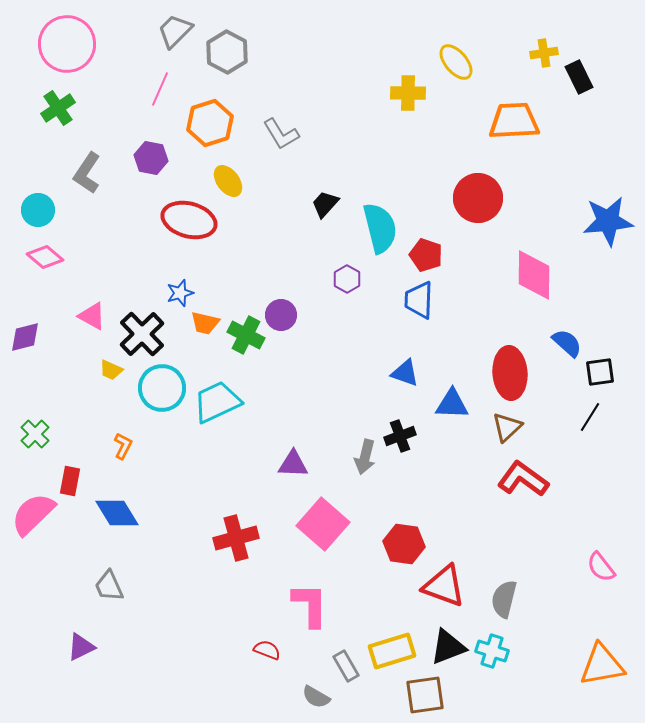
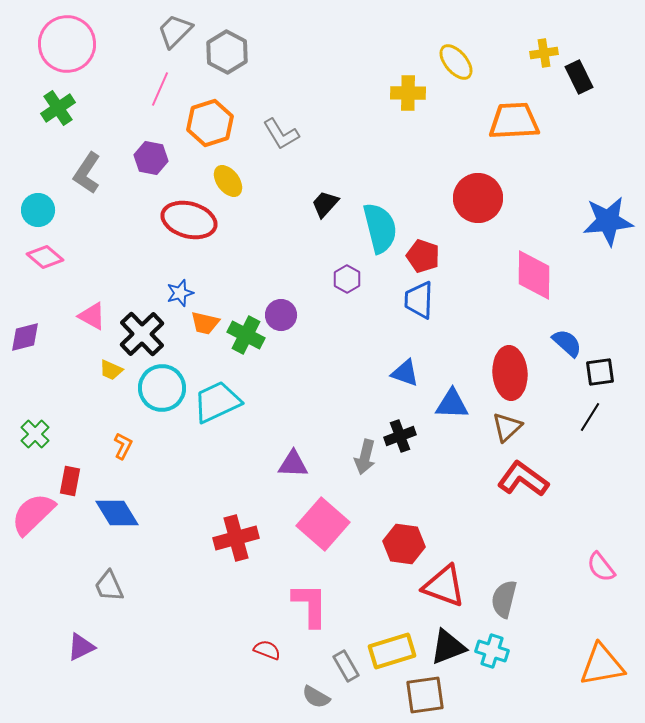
red pentagon at (426, 255): moved 3 px left, 1 px down
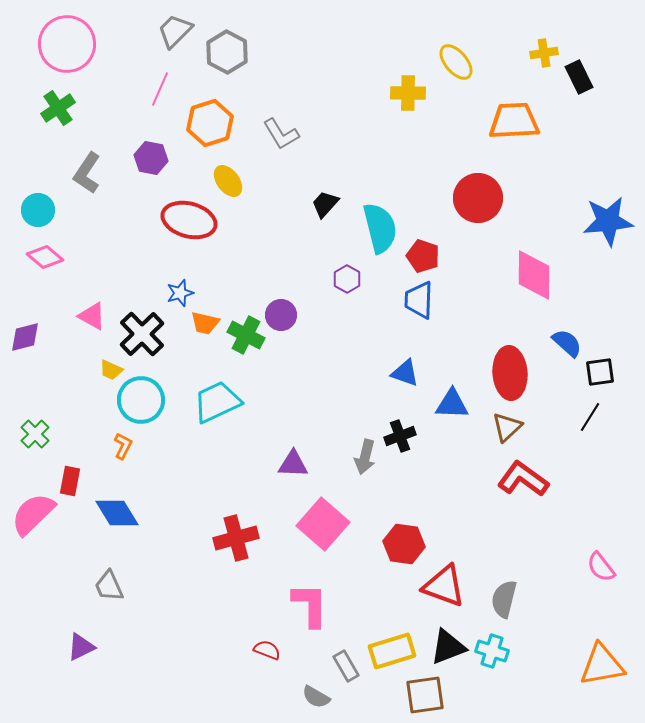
cyan circle at (162, 388): moved 21 px left, 12 px down
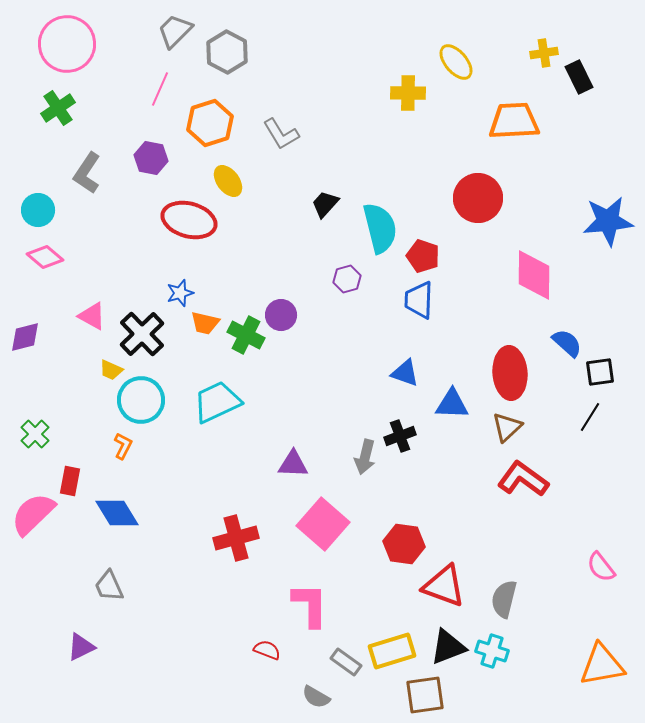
purple hexagon at (347, 279): rotated 16 degrees clockwise
gray rectangle at (346, 666): moved 4 px up; rotated 24 degrees counterclockwise
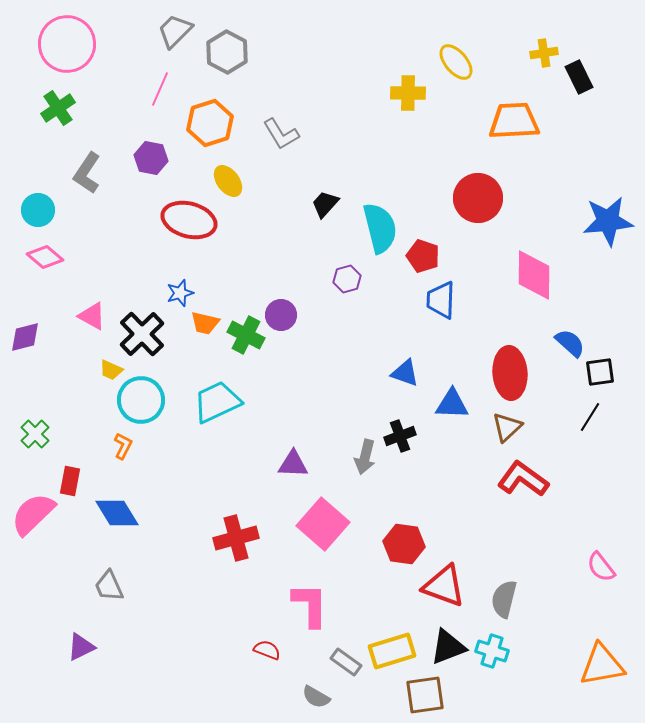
blue trapezoid at (419, 300): moved 22 px right
blue semicircle at (567, 343): moved 3 px right
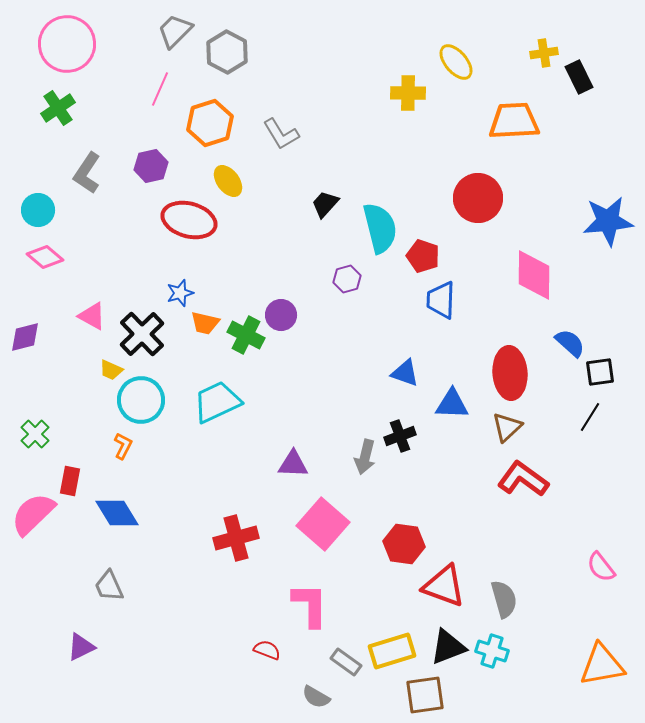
purple hexagon at (151, 158): moved 8 px down; rotated 24 degrees counterclockwise
gray semicircle at (504, 599): rotated 150 degrees clockwise
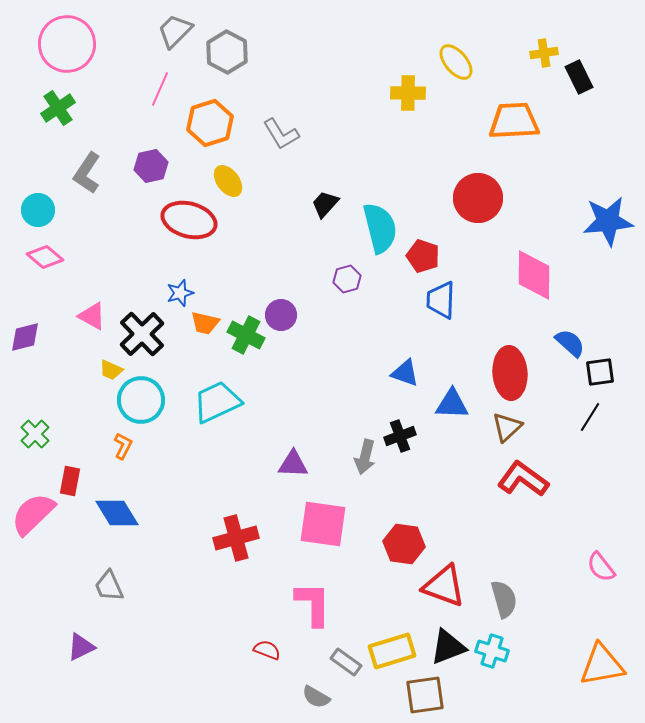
pink square at (323, 524): rotated 33 degrees counterclockwise
pink L-shape at (310, 605): moved 3 px right, 1 px up
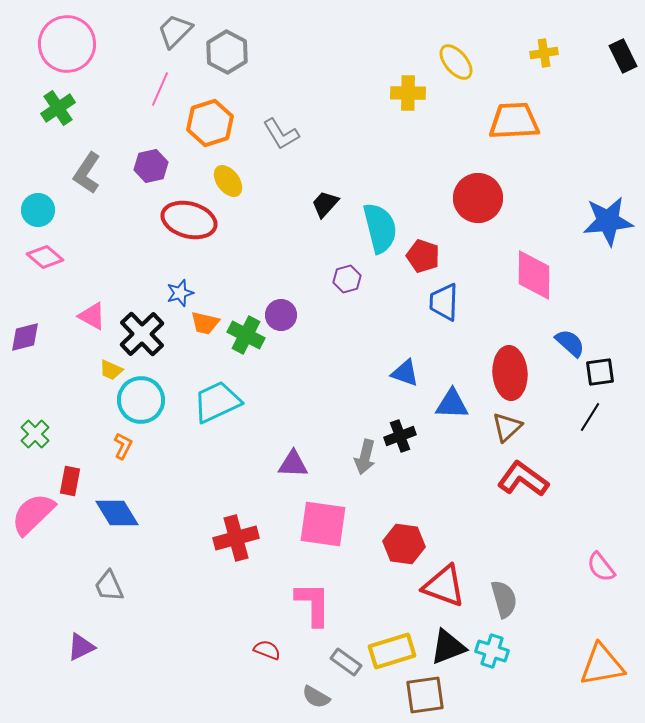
black rectangle at (579, 77): moved 44 px right, 21 px up
blue trapezoid at (441, 300): moved 3 px right, 2 px down
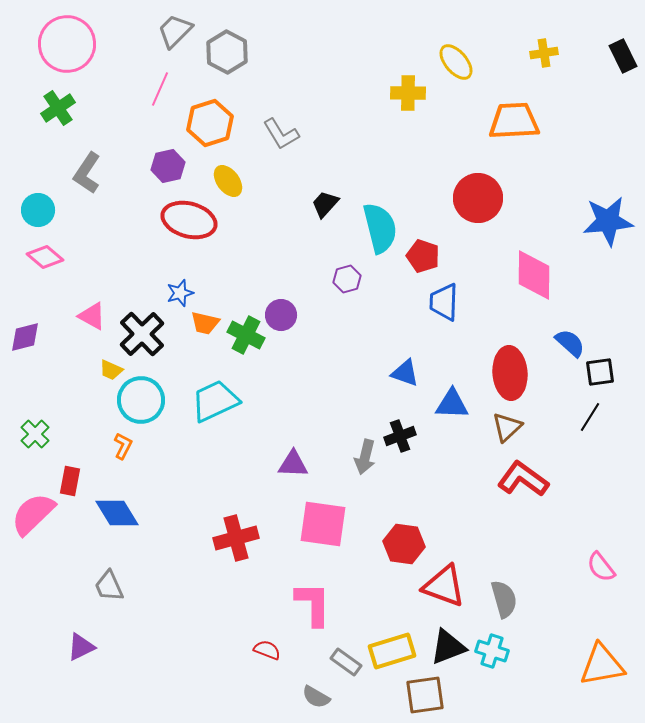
purple hexagon at (151, 166): moved 17 px right
cyan trapezoid at (217, 402): moved 2 px left, 1 px up
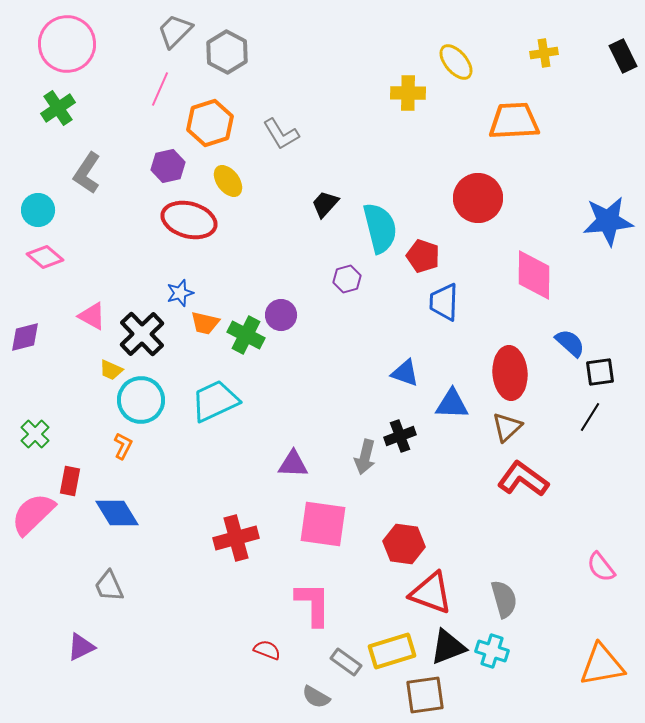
red triangle at (444, 586): moved 13 px left, 7 px down
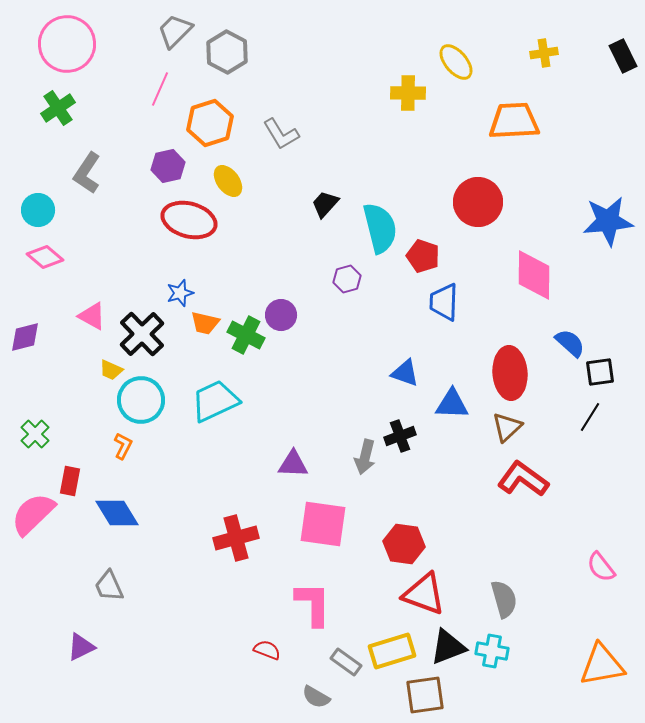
red circle at (478, 198): moved 4 px down
red triangle at (431, 593): moved 7 px left, 1 px down
cyan cross at (492, 651): rotated 8 degrees counterclockwise
